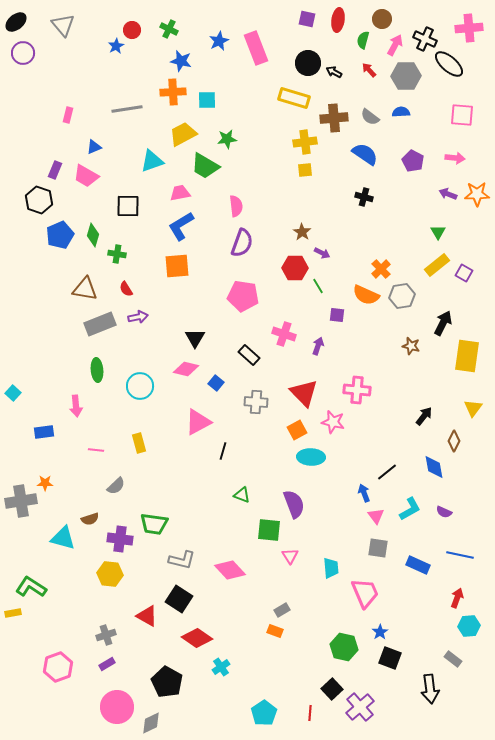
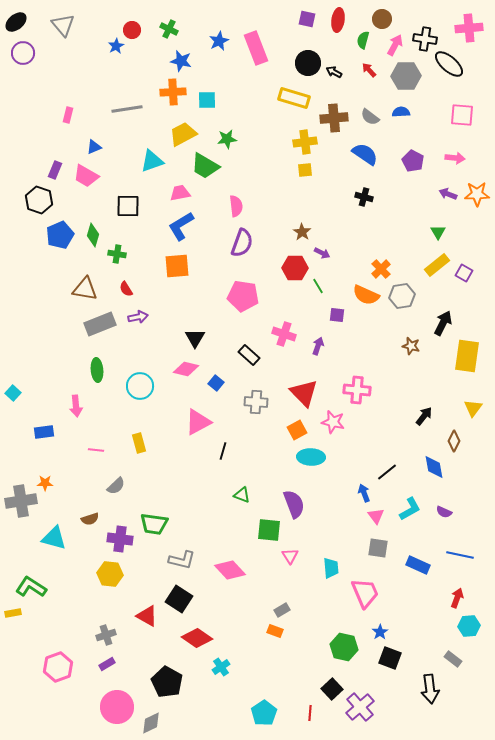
black cross at (425, 39): rotated 15 degrees counterclockwise
cyan triangle at (63, 538): moved 9 px left
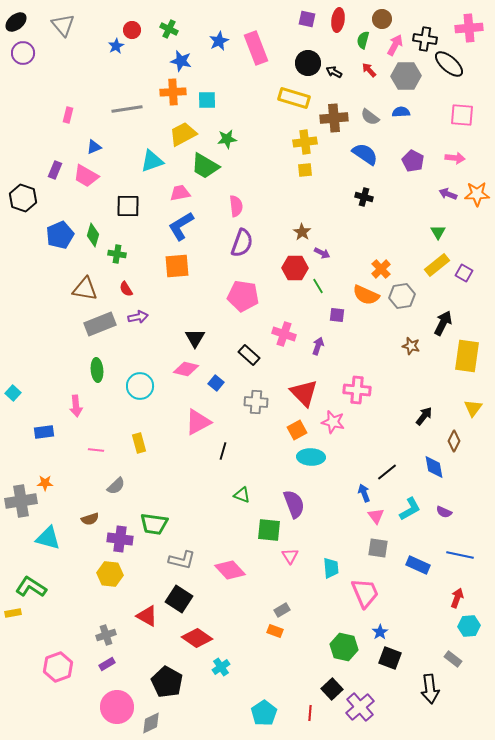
black hexagon at (39, 200): moved 16 px left, 2 px up
cyan triangle at (54, 538): moved 6 px left
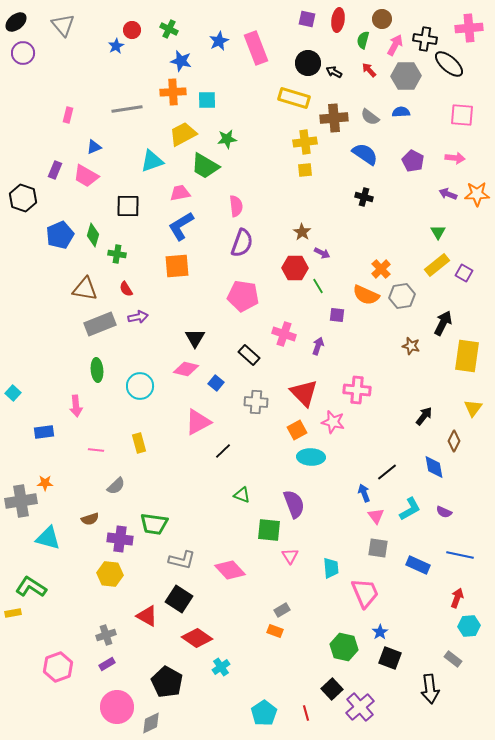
black line at (223, 451): rotated 30 degrees clockwise
red line at (310, 713): moved 4 px left; rotated 21 degrees counterclockwise
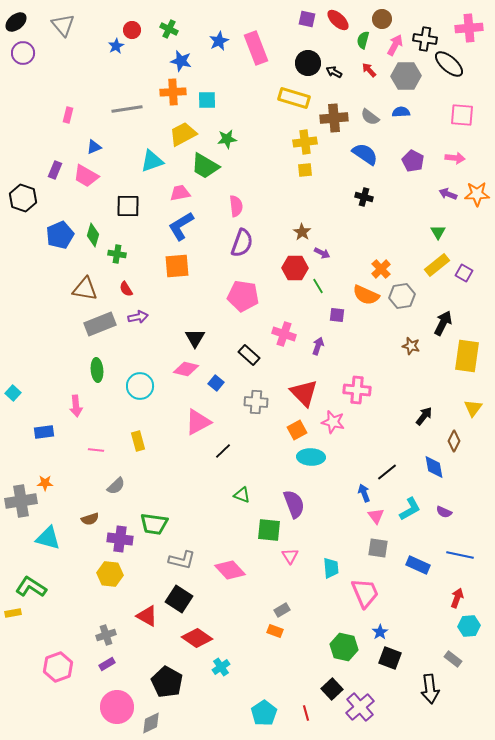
red ellipse at (338, 20): rotated 55 degrees counterclockwise
yellow rectangle at (139, 443): moved 1 px left, 2 px up
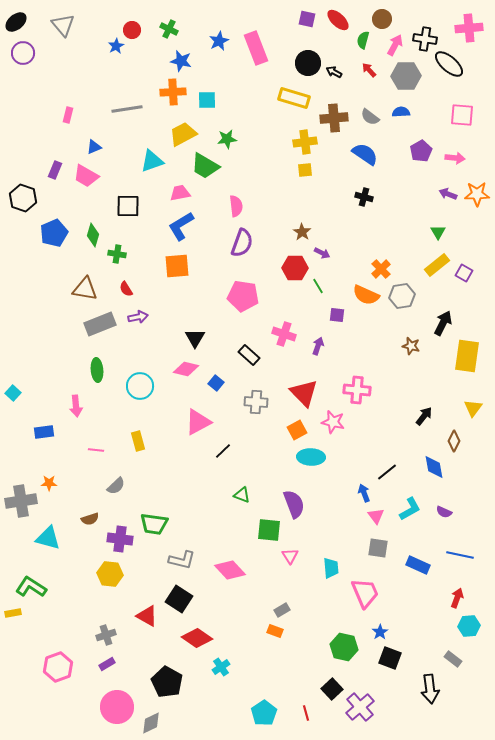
purple pentagon at (413, 161): moved 8 px right, 10 px up; rotated 15 degrees clockwise
blue pentagon at (60, 235): moved 6 px left, 2 px up
orange star at (45, 483): moved 4 px right
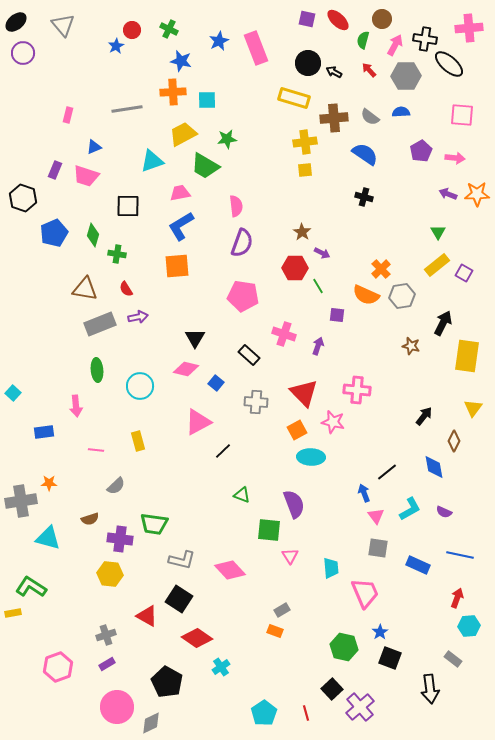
pink trapezoid at (86, 176): rotated 12 degrees counterclockwise
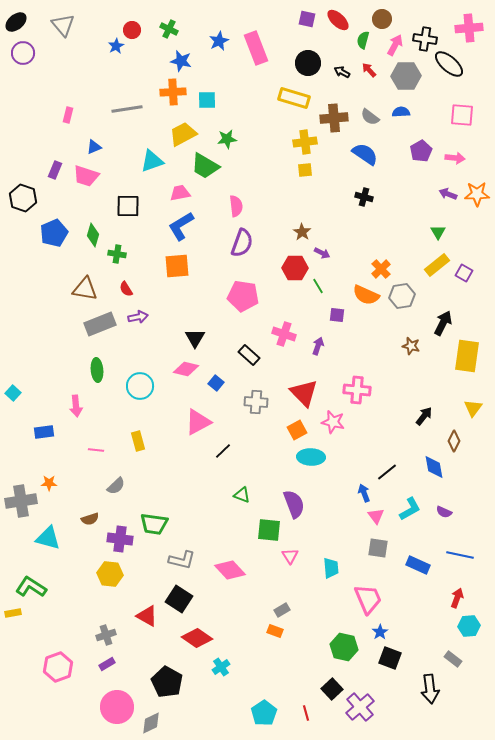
black arrow at (334, 72): moved 8 px right
pink trapezoid at (365, 593): moved 3 px right, 6 px down
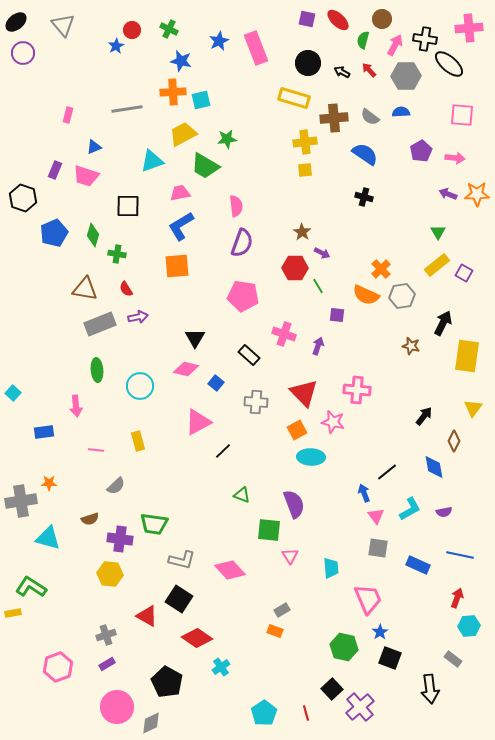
cyan square at (207, 100): moved 6 px left; rotated 12 degrees counterclockwise
purple semicircle at (444, 512): rotated 35 degrees counterclockwise
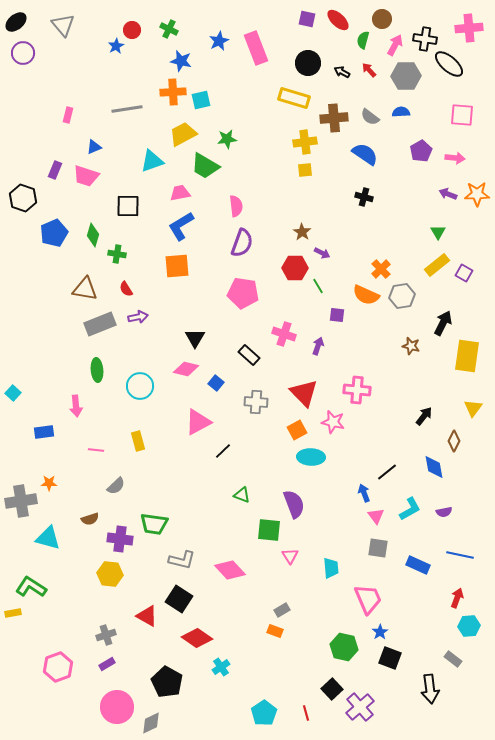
pink pentagon at (243, 296): moved 3 px up
